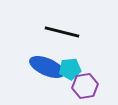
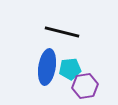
blue ellipse: rotated 76 degrees clockwise
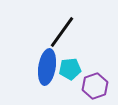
black line: rotated 68 degrees counterclockwise
purple hexagon: moved 10 px right; rotated 10 degrees counterclockwise
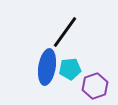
black line: moved 3 px right
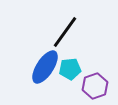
blue ellipse: moved 2 px left; rotated 24 degrees clockwise
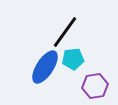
cyan pentagon: moved 3 px right, 10 px up
purple hexagon: rotated 10 degrees clockwise
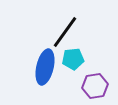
blue ellipse: rotated 20 degrees counterclockwise
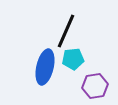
black line: moved 1 px right, 1 px up; rotated 12 degrees counterclockwise
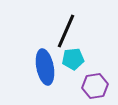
blue ellipse: rotated 24 degrees counterclockwise
